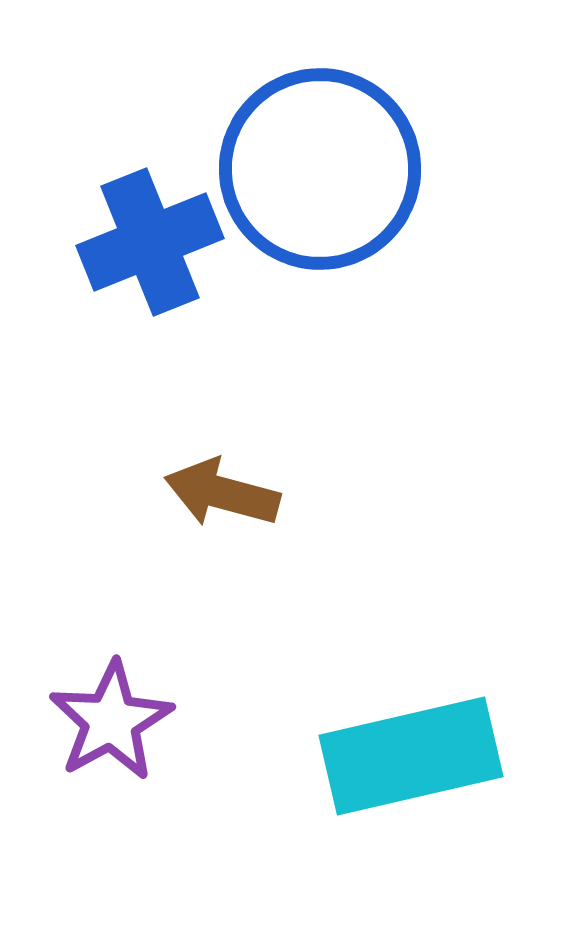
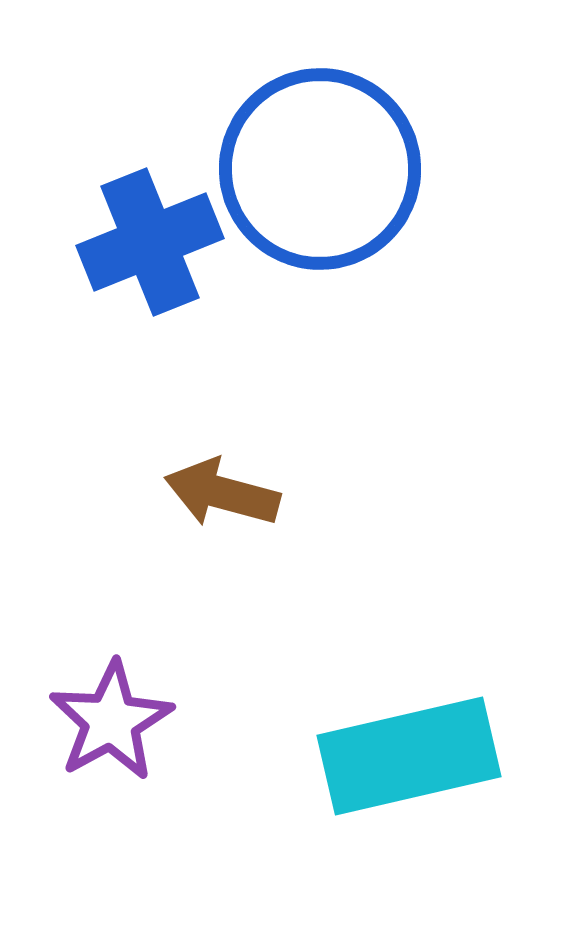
cyan rectangle: moved 2 px left
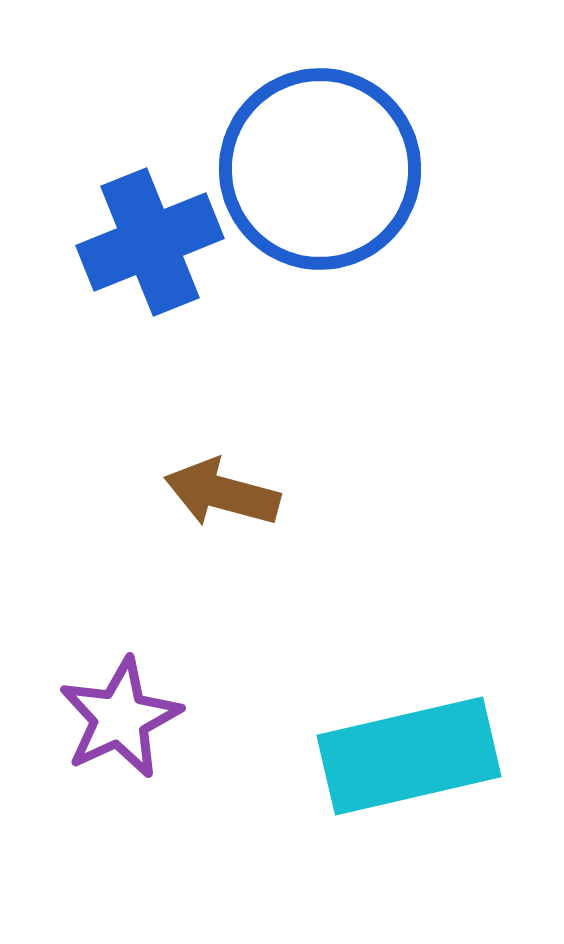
purple star: moved 9 px right, 3 px up; rotated 4 degrees clockwise
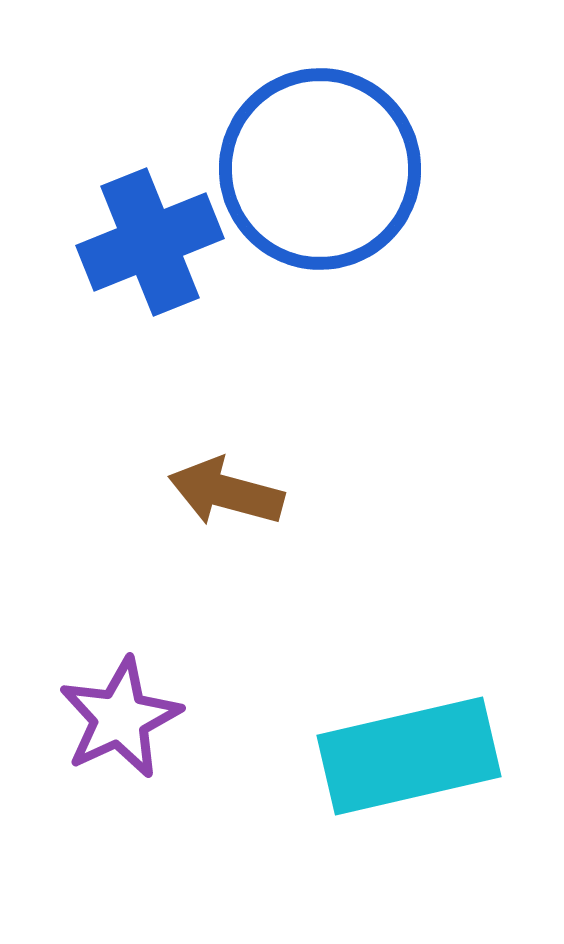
brown arrow: moved 4 px right, 1 px up
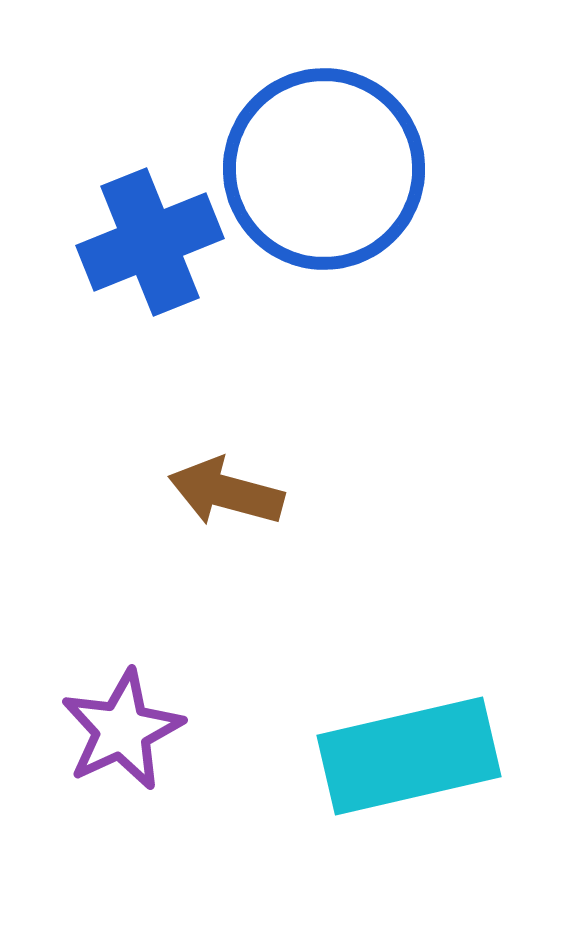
blue circle: moved 4 px right
purple star: moved 2 px right, 12 px down
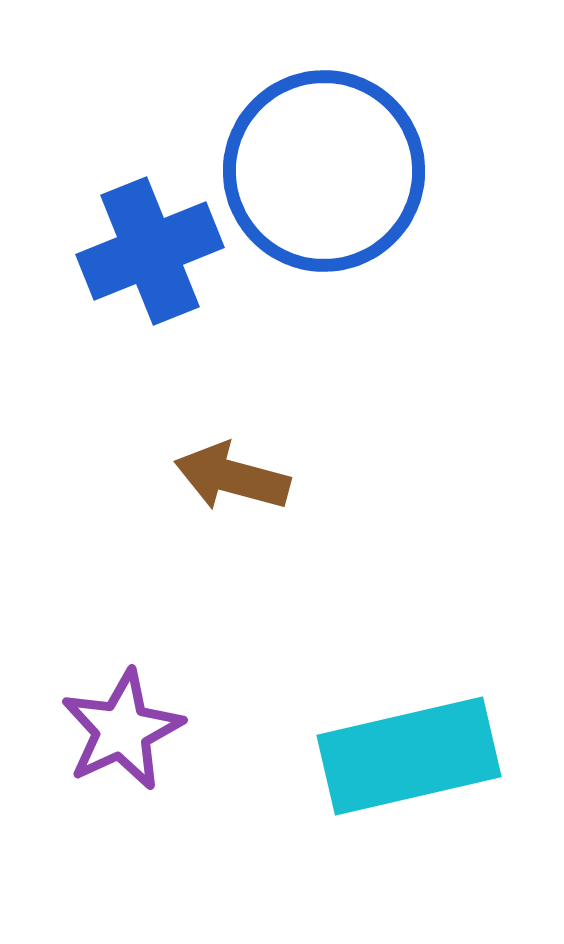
blue circle: moved 2 px down
blue cross: moved 9 px down
brown arrow: moved 6 px right, 15 px up
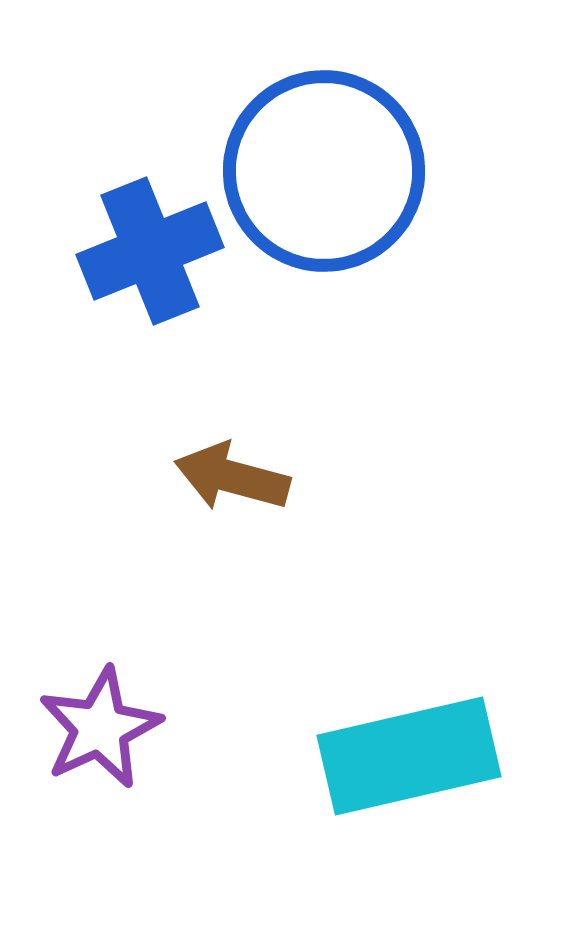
purple star: moved 22 px left, 2 px up
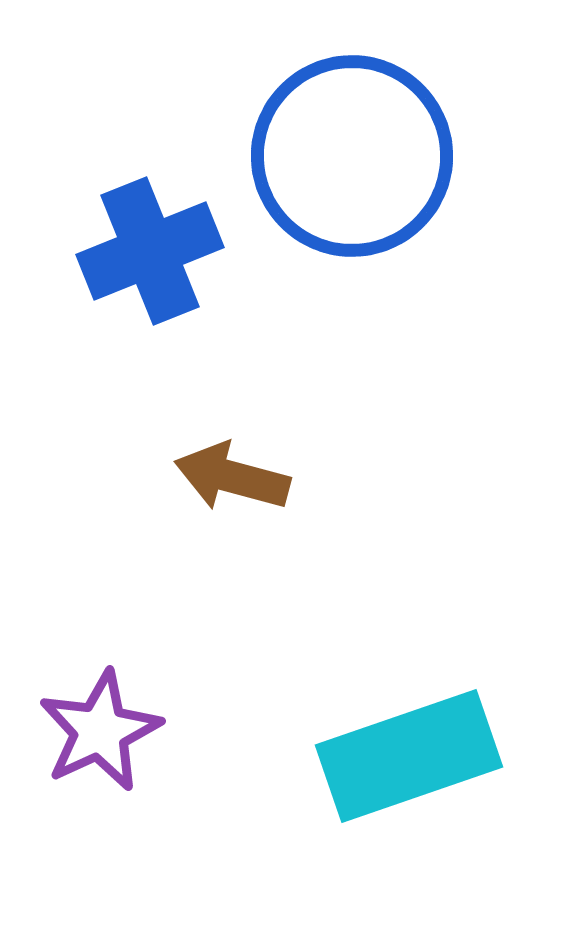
blue circle: moved 28 px right, 15 px up
purple star: moved 3 px down
cyan rectangle: rotated 6 degrees counterclockwise
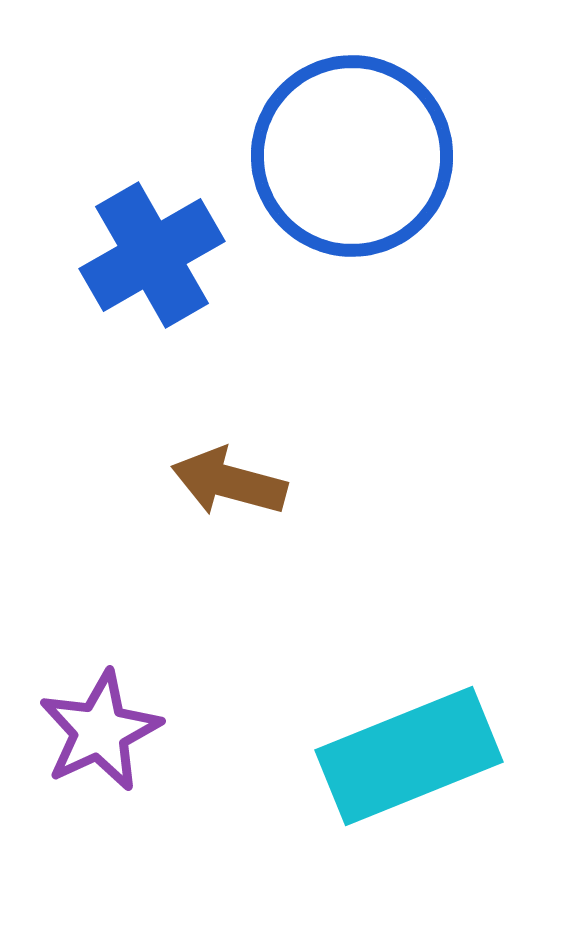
blue cross: moved 2 px right, 4 px down; rotated 8 degrees counterclockwise
brown arrow: moved 3 px left, 5 px down
cyan rectangle: rotated 3 degrees counterclockwise
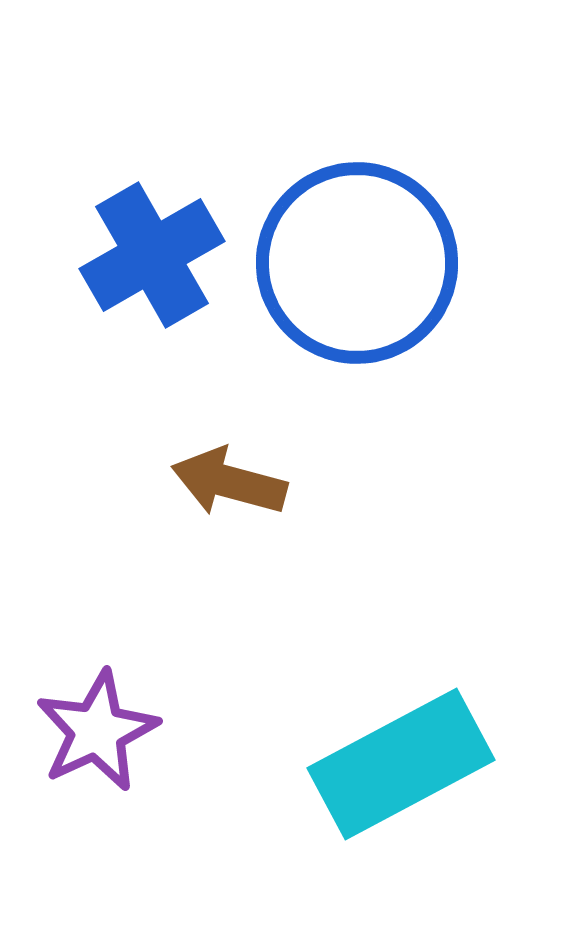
blue circle: moved 5 px right, 107 px down
purple star: moved 3 px left
cyan rectangle: moved 8 px left, 8 px down; rotated 6 degrees counterclockwise
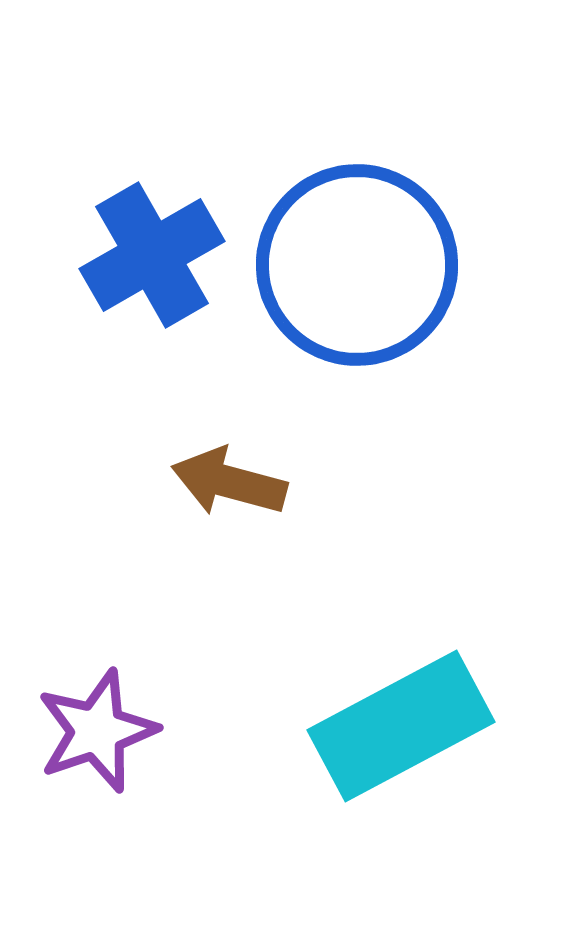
blue circle: moved 2 px down
purple star: rotated 6 degrees clockwise
cyan rectangle: moved 38 px up
